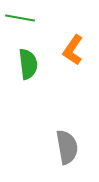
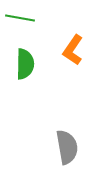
green semicircle: moved 3 px left; rotated 8 degrees clockwise
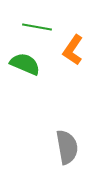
green line: moved 17 px right, 9 px down
green semicircle: rotated 68 degrees counterclockwise
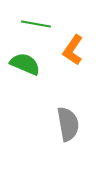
green line: moved 1 px left, 3 px up
gray semicircle: moved 1 px right, 23 px up
